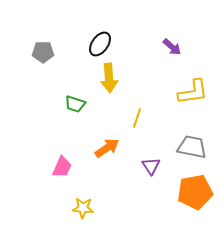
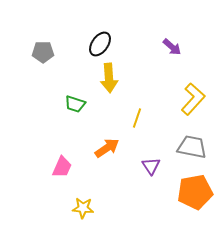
yellow L-shape: moved 7 px down; rotated 40 degrees counterclockwise
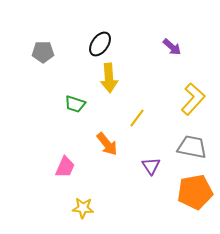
yellow line: rotated 18 degrees clockwise
orange arrow: moved 4 px up; rotated 85 degrees clockwise
pink trapezoid: moved 3 px right
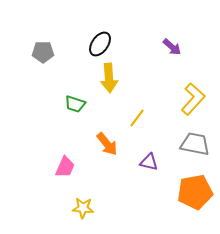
gray trapezoid: moved 3 px right, 3 px up
purple triangle: moved 2 px left, 4 px up; rotated 42 degrees counterclockwise
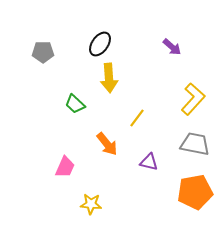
green trapezoid: rotated 25 degrees clockwise
yellow star: moved 8 px right, 4 px up
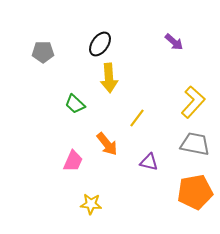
purple arrow: moved 2 px right, 5 px up
yellow L-shape: moved 3 px down
pink trapezoid: moved 8 px right, 6 px up
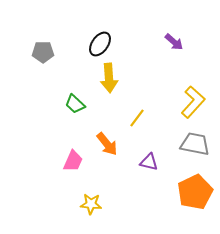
orange pentagon: rotated 16 degrees counterclockwise
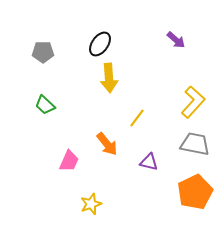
purple arrow: moved 2 px right, 2 px up
green trapezoid: moved 30 px left, 1 px down
pink trapezoid: moved 4 px left
yellow star: rotated 25 degrees counterclockwise
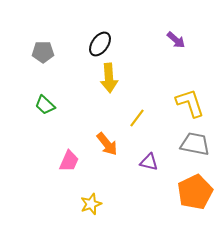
yellow L-shape: moved 3 px left, 1 px down; rotated 60 degrees counterclockwise
